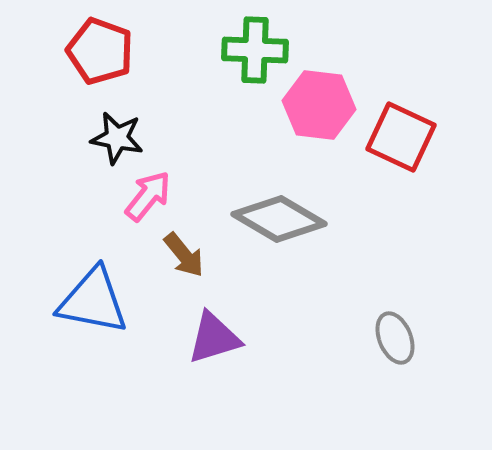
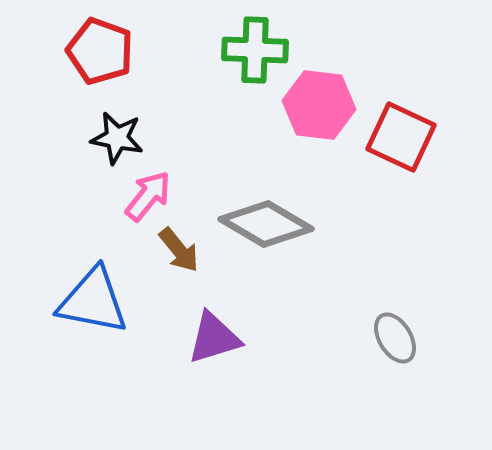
gray diamond: moved 13 px left, 5 px down
brown arrow: moved 5 px left, 5 px up
gray ellipse: rotated 9 degrees counterclockwise
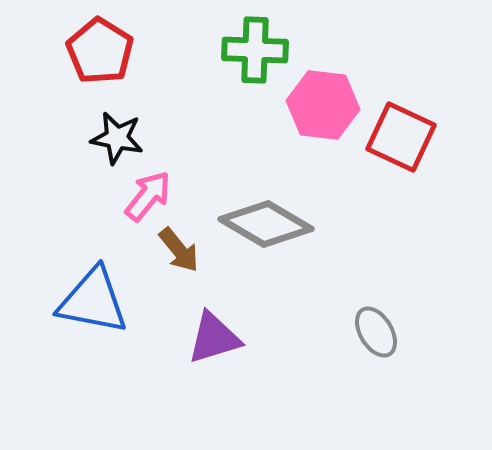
red pentagon: rotated 12 degrees clockwise
pink hexagon: moved 4 px right
gray ellipse: moved 19 px left, 6 px up
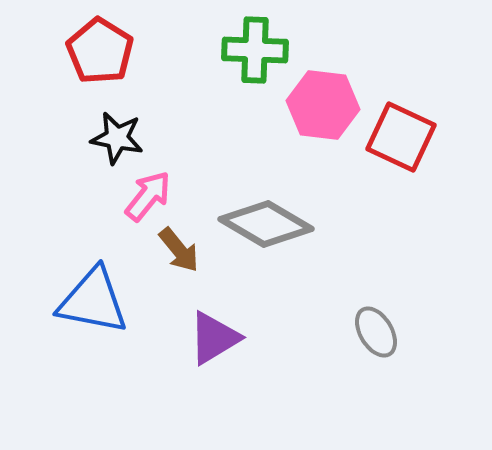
purple triangle: rotated 14 degrees counterclockwise
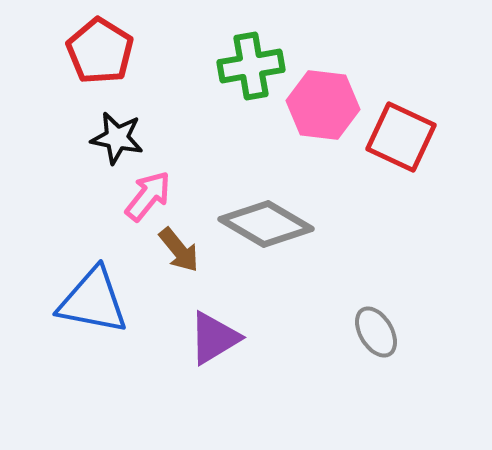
green cross: moved 4 px left, 16 px down; rotated 12 degrees counterclockwise
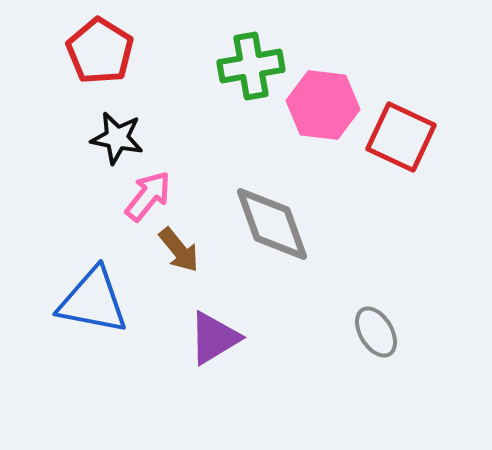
gray diamond: moved 6 px right; rotated 40 degrees clockwise
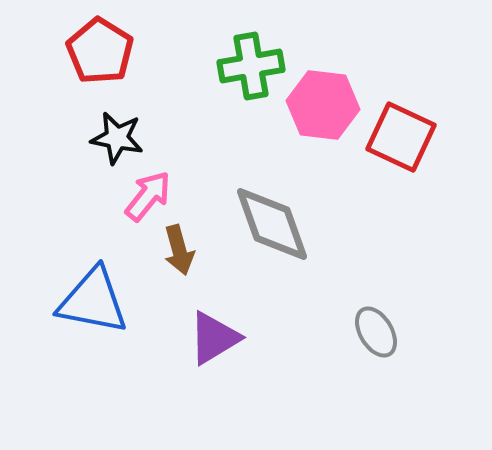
brown arrow: rotated 24 degrees clockwise
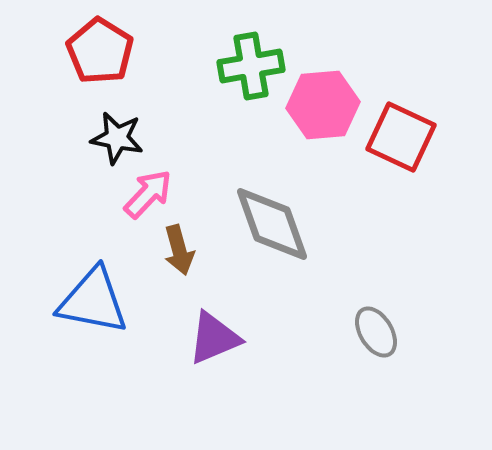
pink hexagon: rotated 12 degrees counterclockwise
pink arrow: moved 2 px up; rotated 4 degrees clockwise
purple triangle: rotated 8 degrees clockwise
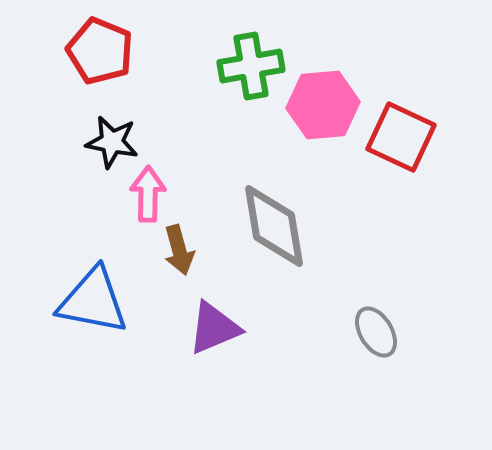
red pentagon: rotated 10 degrees counterclockwise
black star: moved 5 px left, 4 px down
pink arrow: rotated 42 degrees counterclockwise
gray diamond: moved 2 px right, 2 px down; rotated 10 degrees clockwise
purple triangle: moved 10 px up
